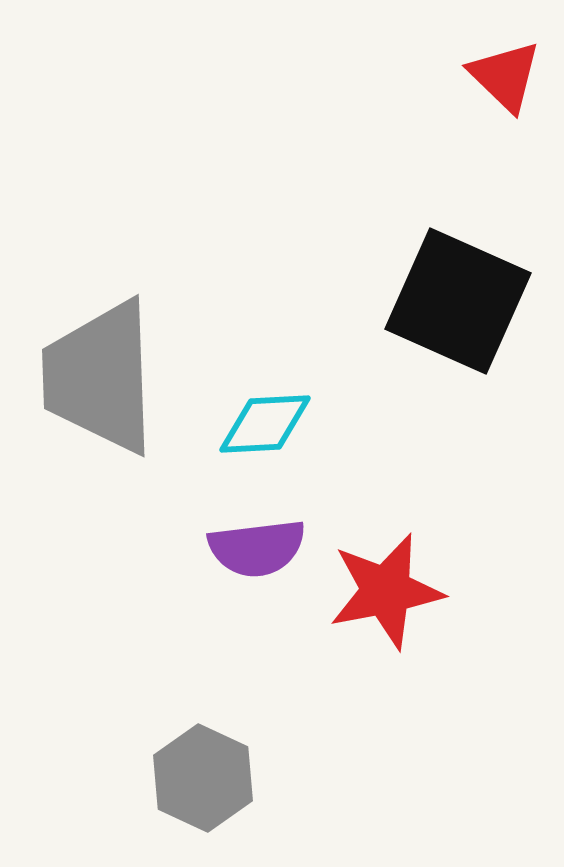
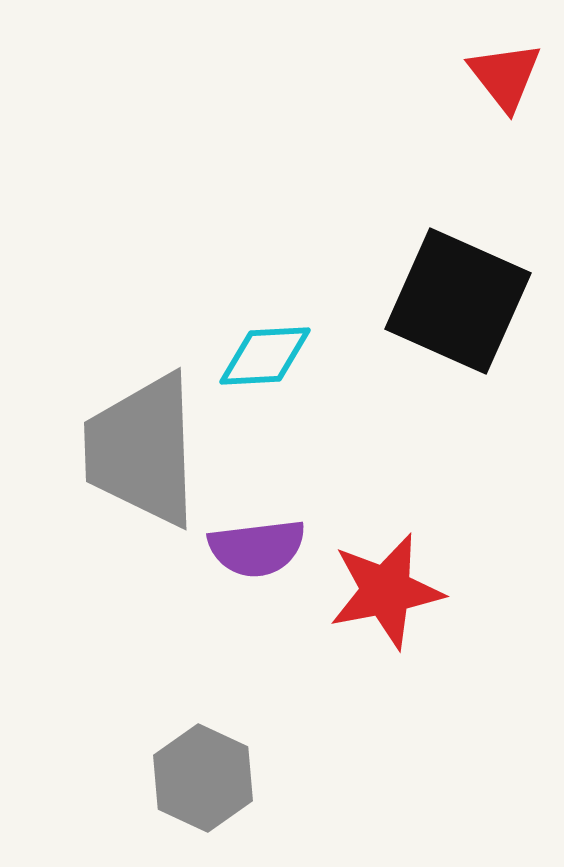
red triangle: rotated 8 degrees clockwise
gray trapezoid: moved 42 px right, 73 px down
cyan diamond: moved 68 px up
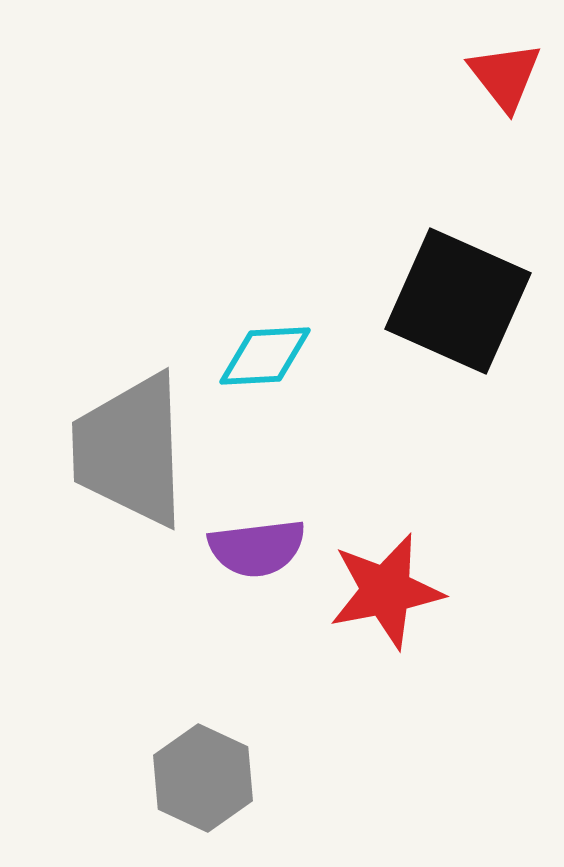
gray trapezoid: moved 12 px left
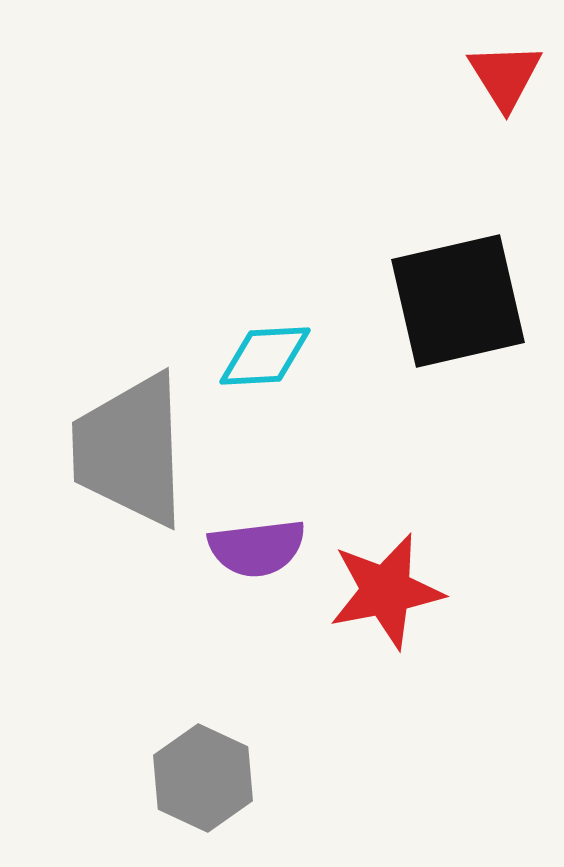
red triangle: rotated 6 degrees clockwise
black square: rotated 37 degrees counterclockwise
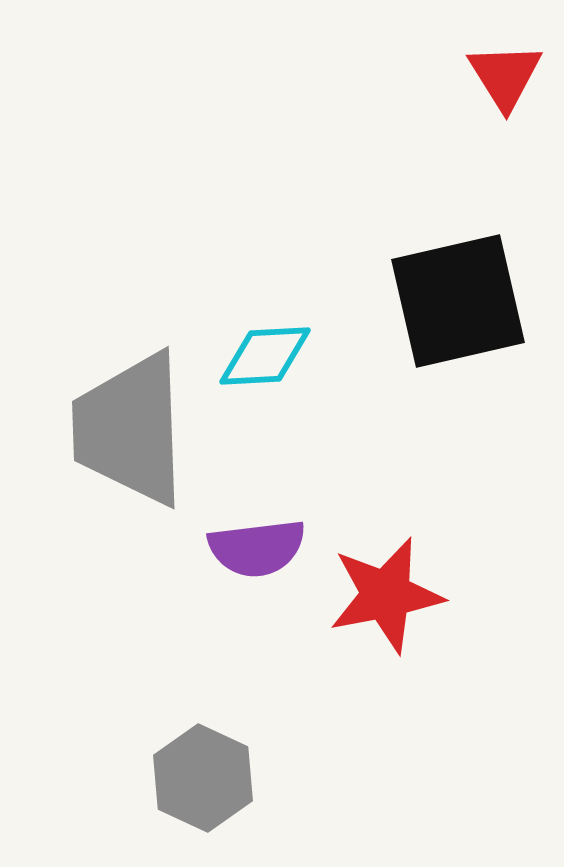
gray trapezoid: moved 21 px up
red star: moved 4 px down
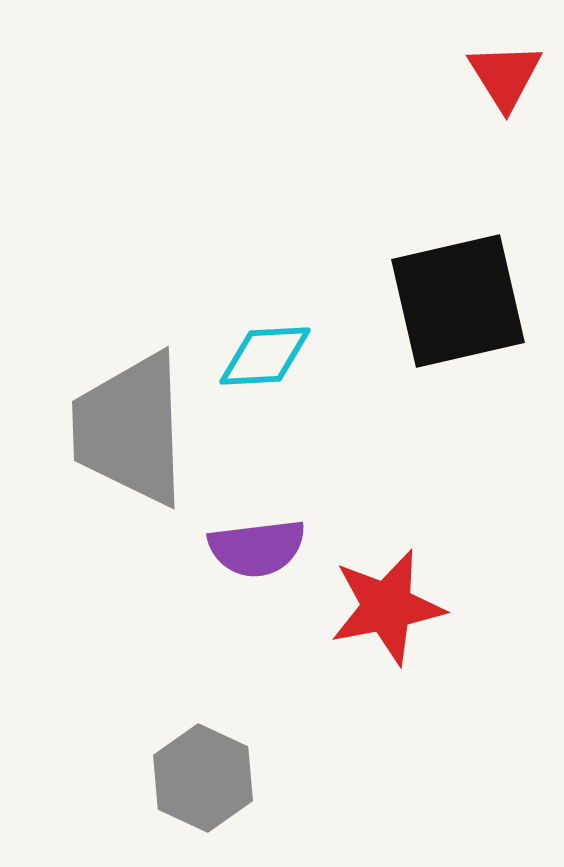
red star: moved 1 px right, 12 px down
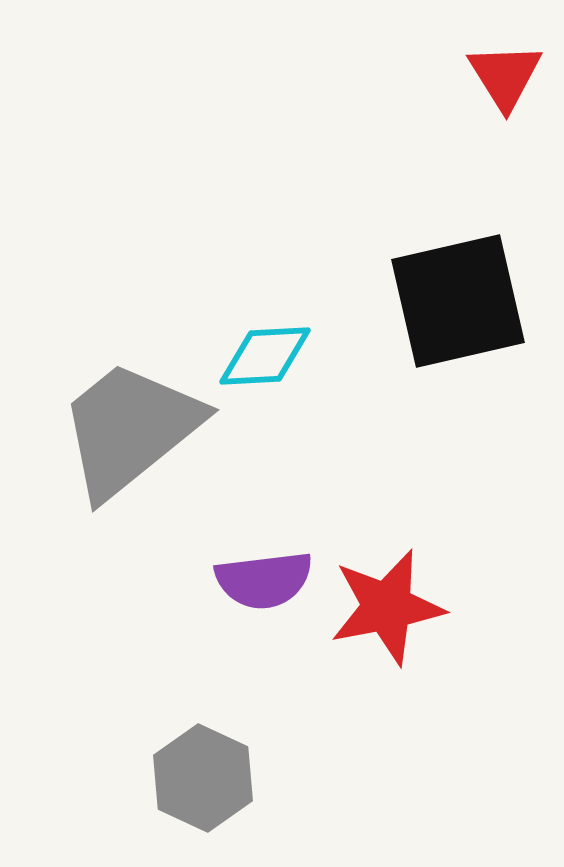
gray trapezoid: rotated 53 degrees clockwise
purple semicircle: moved 7 px right, 32 px down
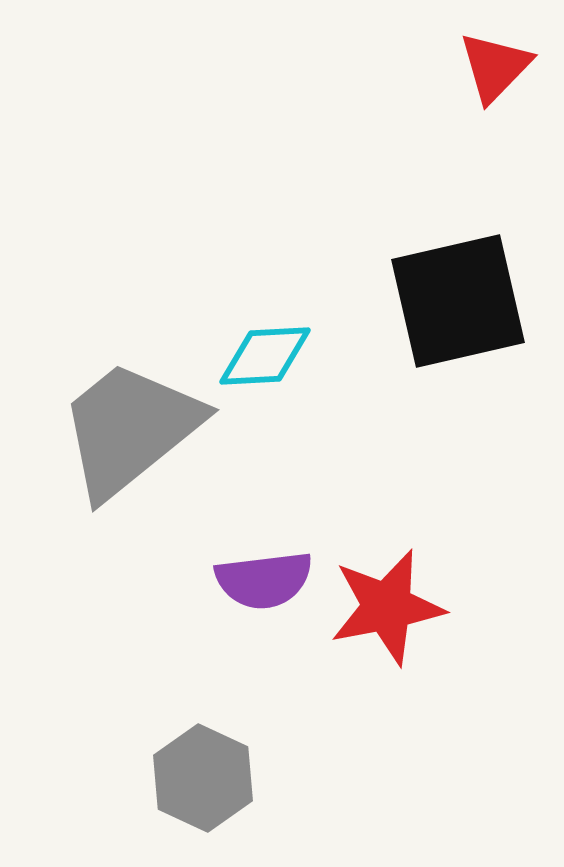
red triangle: moved 10 px left, 9 px up; rotated 16 degrees clockwise
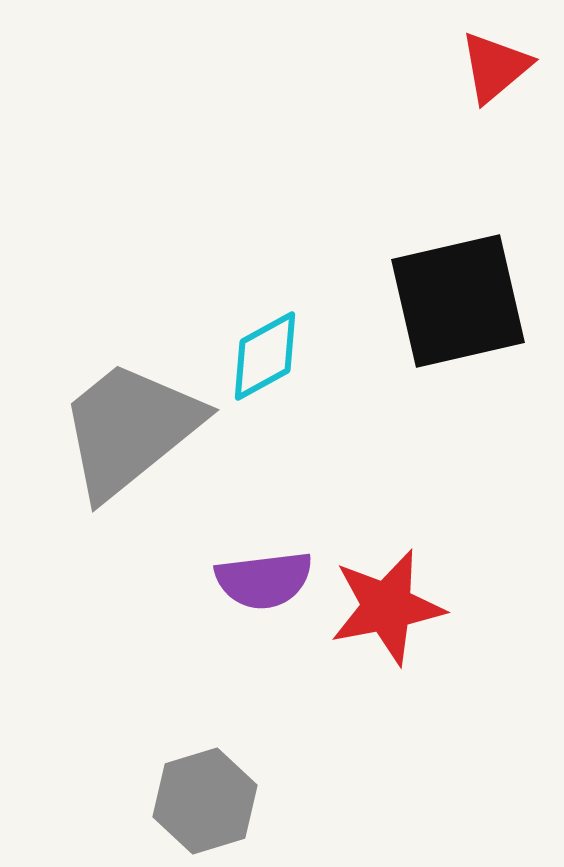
red triangle: rotated 6 degrees clockwise
cyan diamond: rotated 26 degrees counterclockwise
gray hexagon: moved 2 px right, 23 px down; rotated 18 degrees clockwise
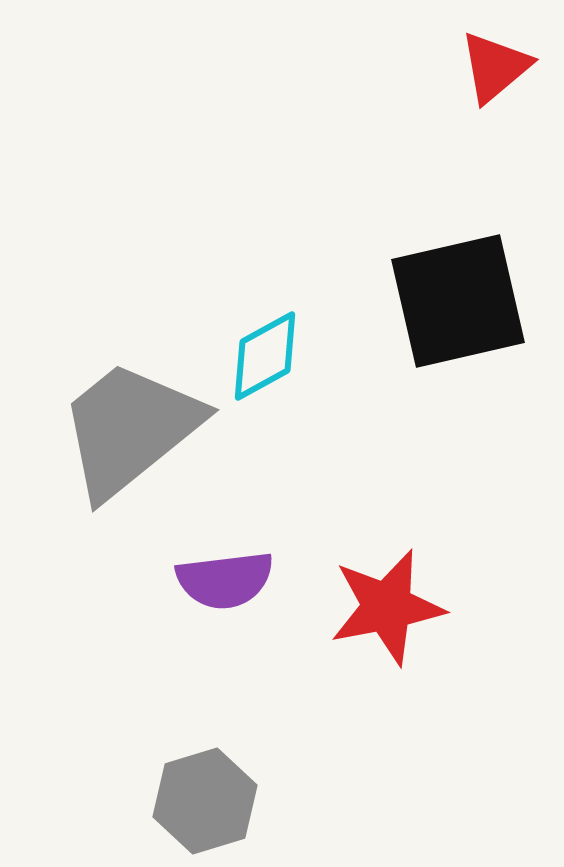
purple semicircle: moved 39 px left
